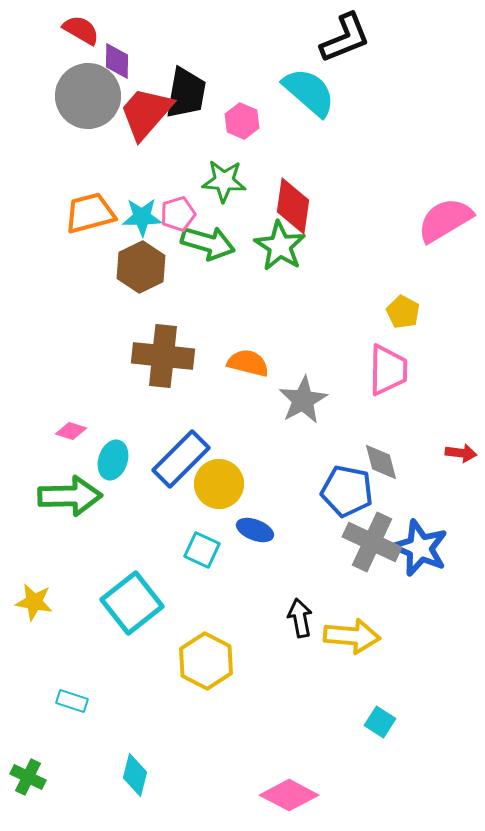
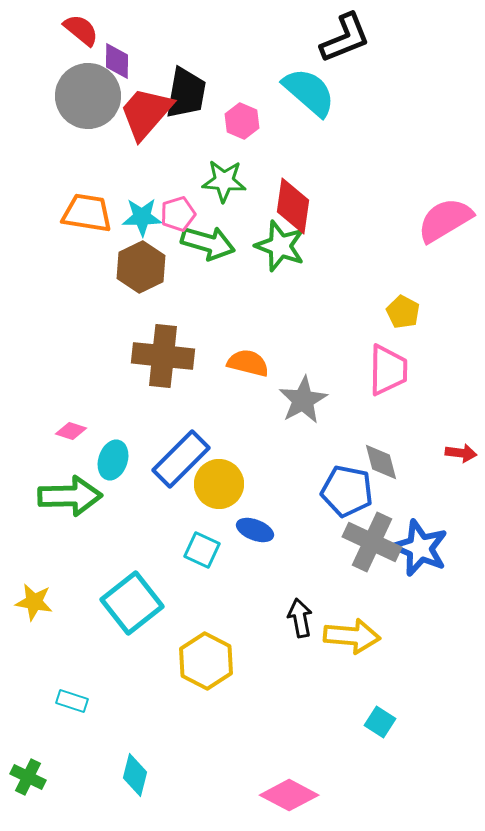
red semicircle at (81, 30): rotated 9 degrees clockwise
orange trapezoid at (90, 213): moved 3 px left; rotated 24 degrees clockwise
green star at (280, 246): rotated 12 degrees counterclockwise
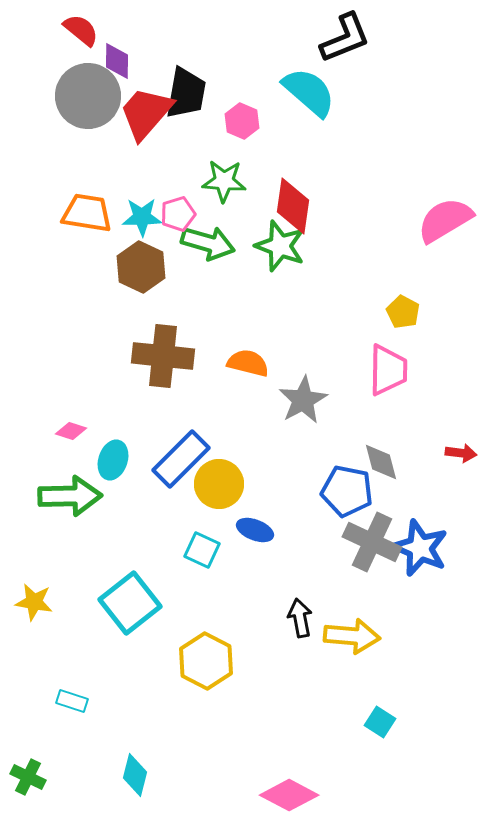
brown hexagon at (141, 267): rotated 9 degrees counterclockwise
cyan square at (132, 603): moved 2 px left
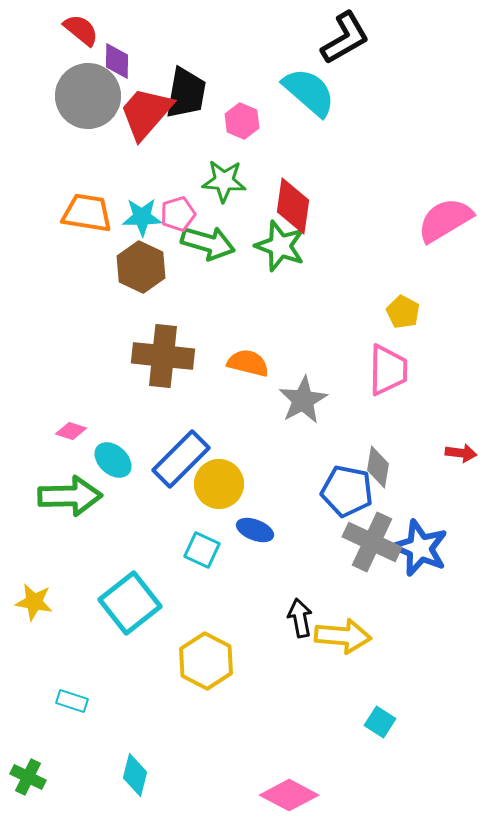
black L-shape at (345, 38): rotated 8 degrees counterclockwise
cyan ellipse at (113, 460): rotated 66 degrees counterclockwise
gray diamond at (381, 462): moved 3 px left, 5 px down; rotated 24 degrees clockwise
yellow arrow at (352, 636): moved 9 px left
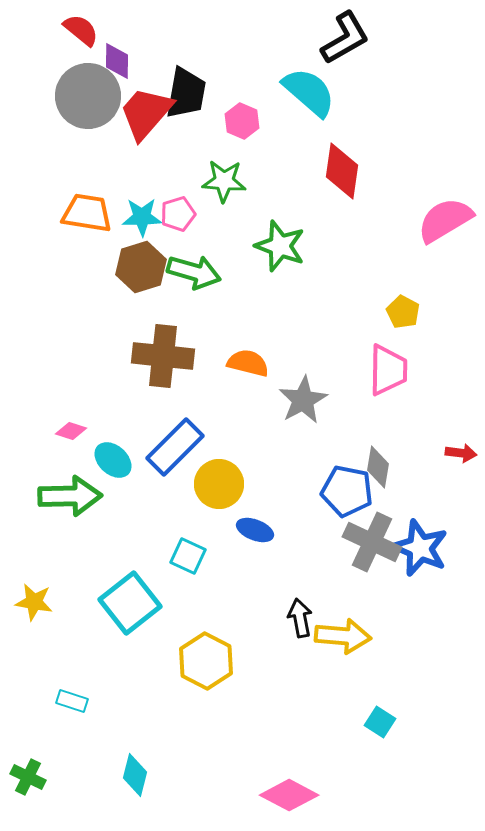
red diamond at (293, 206): moved 49 px right, 35 px up
green arrow at (208, 243): moved 14 px left, 29 px down
brown hexagon at (141, 267): rotated 18 degrees clockwise
blue rectangle at (181, 459): moved 6 px left, 12 px up
cyan square at (202, 550): moved 14 px left, 6 px down
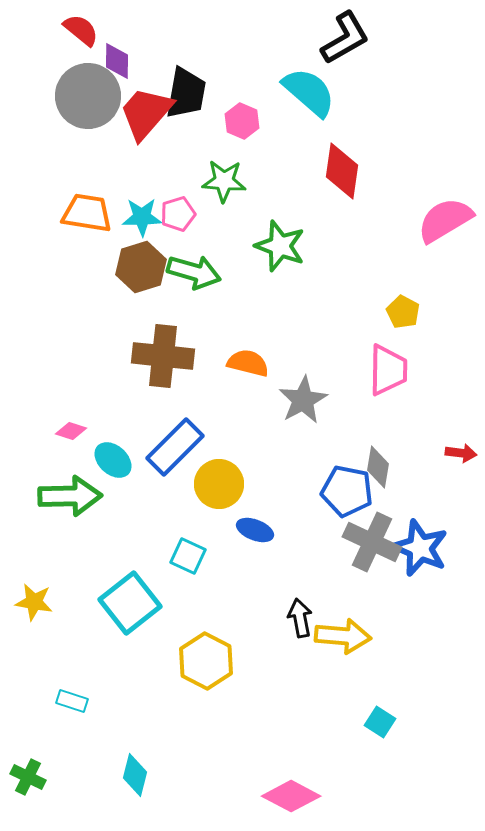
pink diamond at (289, 795): moved 2 px right, 1 px down
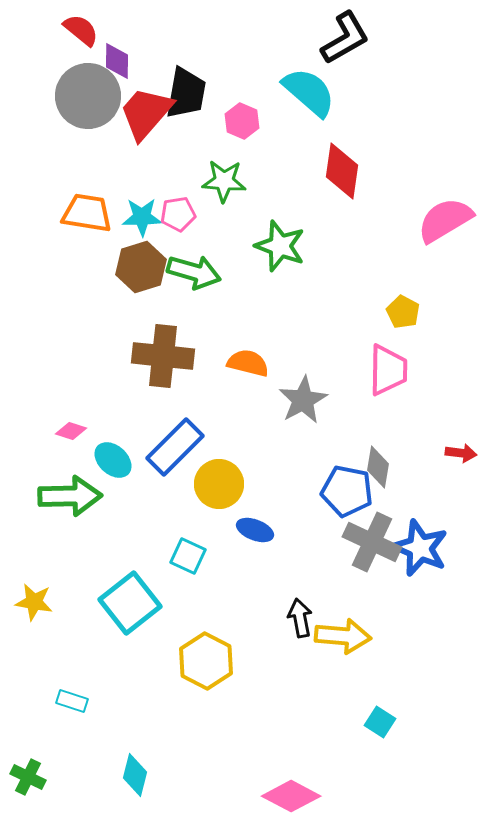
pink pentagon at (178, 214): rotated 8 degrees clockwise
